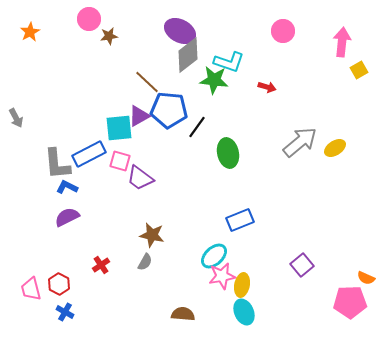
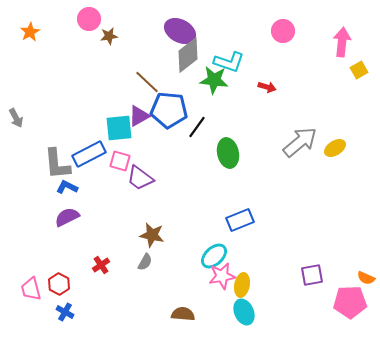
purple square at (302, 265): moved 10 px right, 10 px down; rotated 30 degrees clockwise
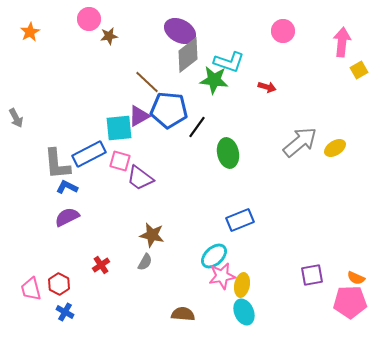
orange semicircle at (366, 278): moved 10 px left
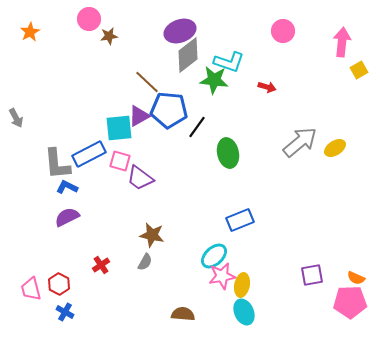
purple ellipse at (180, 31): rotated 48 degrees counterclockwise
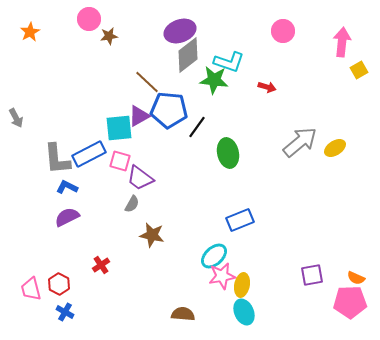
gray L-shape at (57, 164): moved 5 px up
gray semicircle at (145, 262): moved 13 px left, 58 px up
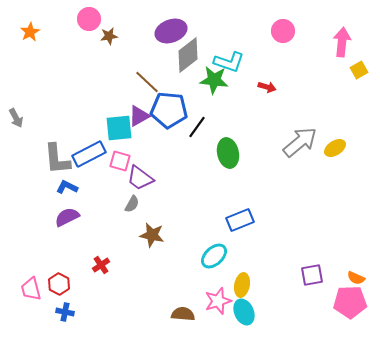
purple ellipse at (180, 31): moved 9 px left
pink star at (222, 276): moved 4 px left, 25 px down; rotated 8 degrees counterclockwise
blue cross at (65, 312): rotated 18 degrees counterclockwise
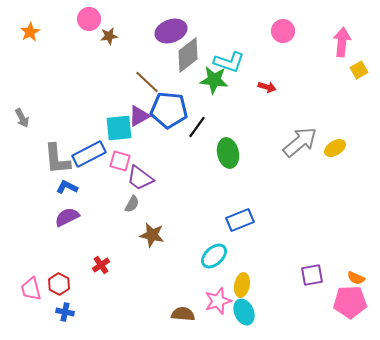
gray arrow at (16, 118): moved 6 px right
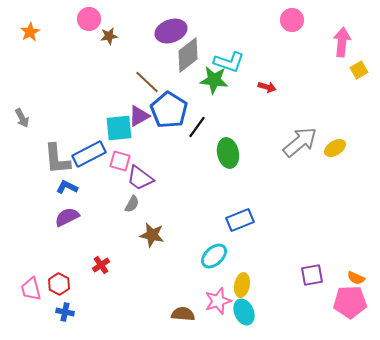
pink circle at (283, 31): moved 9 px right, 11 px up
blue pentagon at (169, 110): rotated 27 degrees clockwise
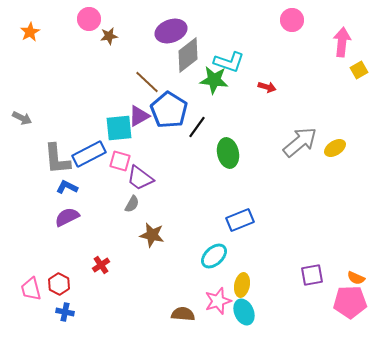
gray arrow at (22, 118): rotated 36 degrees counterclockwise
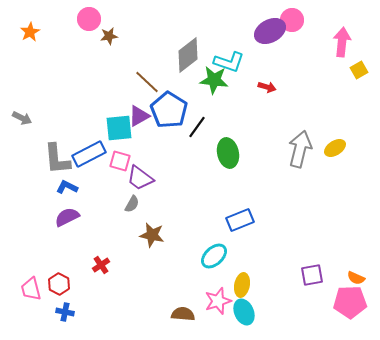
purple ellipse at (171, 31): moved 99 px right; rotated 8 degrees counterclockwise
gray arrow at (300, 142): moved 7 px down; rotated 36 degrees counterclockwise
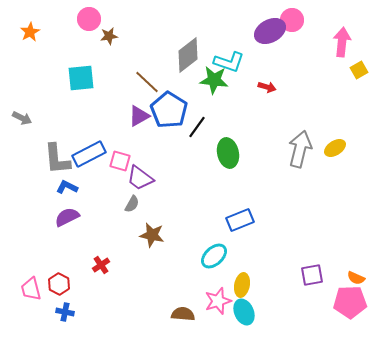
cyan square at (119, 128): moved 38 px left, 50 px up
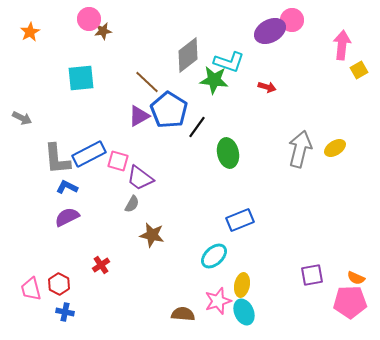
brown star at (109, 36): moved 6 px left, 5 px up
pink arrow at (342, 42): moved 3 px down
pink square at (120, 161): moved 2 px left
